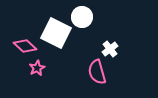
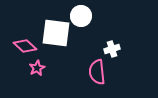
white circle: moved 1 px left, 1 px up
white square: rotated 20 degrees counterclockwise
white cross: moved 2 px right; rotated 21 degrees clockwise
pink semicircle: rotated 10 degrees clockwise
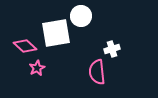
white square: rotated 16 degrees counterclockwise
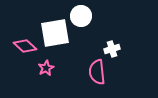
white square: moved 1 px left
pink star: moved 9 px right
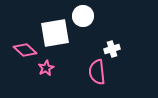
white circle: moved 2 px right
pink diamond: moved 4 px down
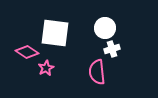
white circle: moved 22 px right, 12 px down
white square: rotated 16 degrees clockwise
pink diamond: moved 2 px right, 2 px down; rotated 10 degrees counterclockwise
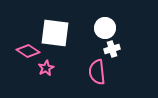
pink diamond: moved 1 px right, 1 px up
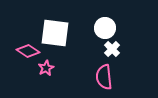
white cross: rotated 28 degrees counterclockwise
pink semicircle: moved 7 px right, 5 px down
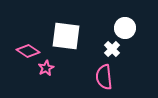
white circle: moved 20 px right
white square: moved 11 px right, 3 px down
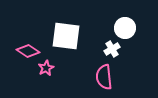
white cross: rotated 14 degrees clockwise
